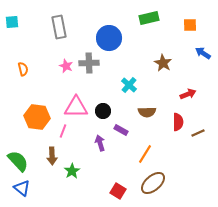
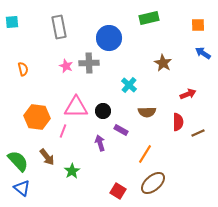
orange square: moved 8 px right
brown arrow: moved 5 px left, 1 px down; rotated 36 degrees counterclockwise
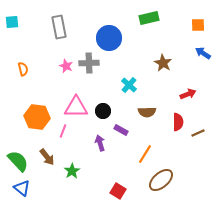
brown ellipse: moved 8 px right, 3 px up
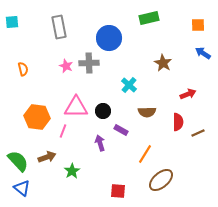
brown arrow: rotated 72 degrees counterclockwise
red square: rotated 28 degrees counterclockwise
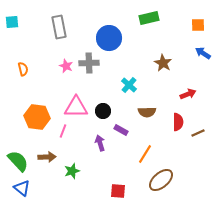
brown arrow: rotated 18 degrees clockwise
green star: rotated 14 degrees clockwise
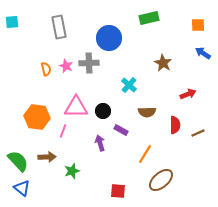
orange semicircle: moved 23 px right
red semicircle: moved 3 px left, 3 px down
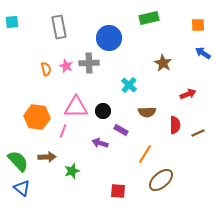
purple arrow: rotated 56 degrees counterclockwise
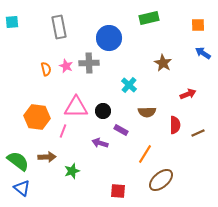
green semicircle: rotated 10 degrees counterclockwise
